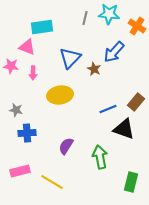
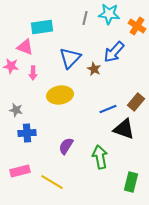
pink triangle: moved 2 px left
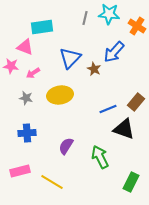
pink arrow: rotated 56 degrees clockwise
gray star: moved 10 px right, 12 px up
green arrow: rotated 15 degrees counterclockwise
green rectangle: rotated 12 degrees clockwise
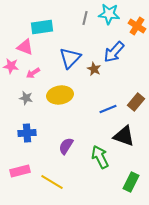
black triangle: moved 7 px down
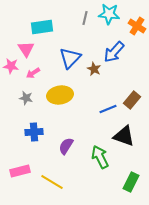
pink triangle: moved 1 px right, 2 px down; rotated 36 degrees clockwise
brown rectangle: moved 4 px left, 2 px up
blue cross: moved 7 px right, 1 px up
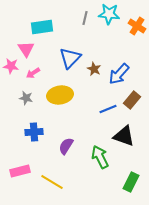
blue arrow: moved 5 px right, 22 px down
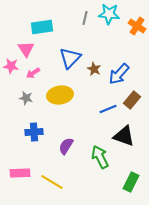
pink rectangle: moved 2 px down; rotated 12 degrees clockwise
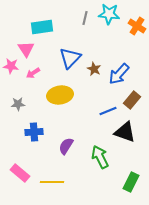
gray star: moved 8 px left, 6 px down; rotated 16 degrees counterclockwise
blue line: moved 2 px down
black triangle: moved 1 px right, 4 px up
pink rectangle: rotated 42 degrees clockwise
yellow line: rotated 30 degrees counterclockwise
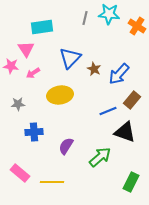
green arrow: rotated 75 degrees clockwise
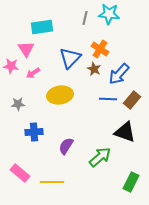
orange cross: moved 37 px left, 23 px down
blue line: moved 12 px up; rotated 24 degrees clockwise
